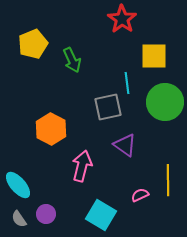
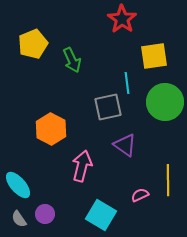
yellow square: rotated 8 degrees counterclockwise
purple circle: moved 1 px left
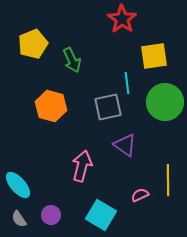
orange hexagon: moved 23 px up; rotated 12 degrees counterclockwise
purple circle: moved 6 px right, 1 px down
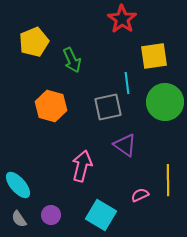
yellow pentagon: moved 1 px right, 2 px up
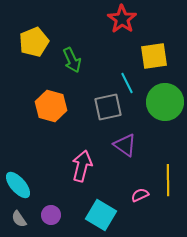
cyan line: rotated 20 degrees counterclockwise
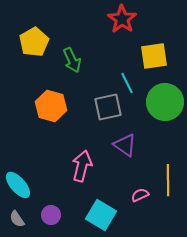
yellow pentagon: rotated 8 degrees counterclockwise
gray semicircle: moved 2 px left
